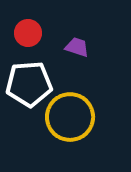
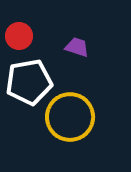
red circle: moved 9 px left, 3 px down
white pentagon: moved 2 px up; rotated 6 degrees counterclockwise
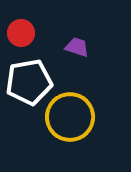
red circle: moved 2 px right, 3 px up
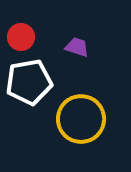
red circle: moved 4 px down
yellow circle: moved 11 px right, 2 px down
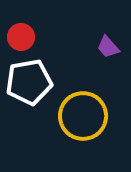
purple trapezoid: moved 31 px right; rotated 150 degrees counterclockwise
yellow circle: moved 2 px right, 3 px up
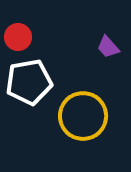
red circle: moved 3 px left
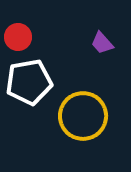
purple trapezoid: moved 6 px left, 4 px up
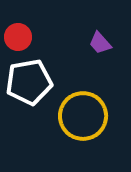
purple trapezoid: moved 2 px left
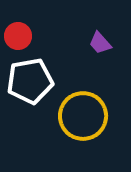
red circle: moved 1 px up
white pentagon: moved 1 px right, 1 px up
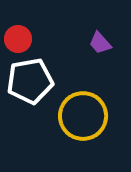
red circle: moved 3 px down
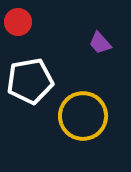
red circle: moved 17 px up
